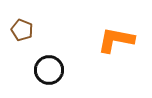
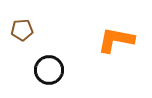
brown pentagon: rotated 25 degrees counterclockwise
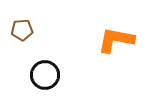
black circle: moved 4 px left, 5 px down
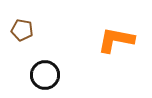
brown pentagon: rotated 15 degrees clockwise
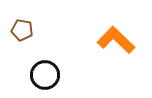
orange L-shape: rotated 33 degrees clockwise
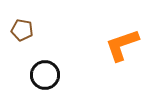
orange L-shape: moved 6 px right, 5 px down; rotated 63 degrees counterclockwise
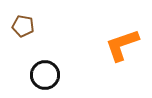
brown pentagon: moved 1 px right, 4 px up
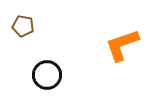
black circle: moved 2 px right
